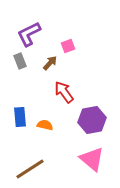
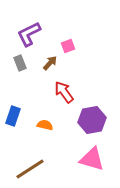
gray rectangle: moved 2 px down
blue rectangle: moved 7 px left, 1 px up; rotated 24 degrees clockwise
pink triangle: rotated 24 degrees counterclockwise
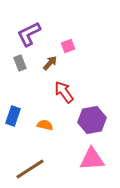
pink triangle: rotated 20 degrees counterclockwise
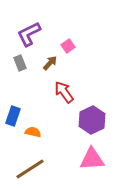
pink square: rotated 16 degrees counterclockwise
purple hexagon: rotated 16 degrees counterclockwise
orange semicircle: moved 12 px left, 7 px down
